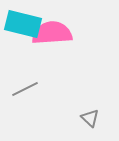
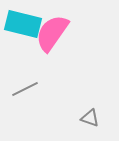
pink semicircle: rotated 51 degrees counterclockwise
gray triangle: rotated 24 degrees counterclockwise
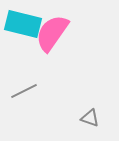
gray line: moved 1 px left, 2 px down
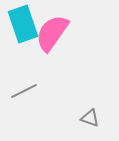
cyan rectangle: rotated 57 degrees clockwise
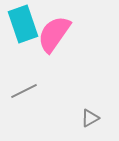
pink semicircle: moved 2 px right, 1 px down
gray triangle: rotated 48 degrees counterclockwise
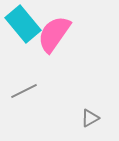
cyan rectangle: rotated 21 degrees counterclockwise
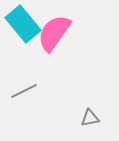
pink semicircle: moved 1 px up
gray triangle: rotated 18 degrees clockwise
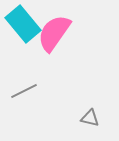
gray triangle: rotated 24 degrees clockwise
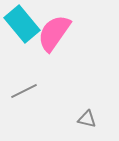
cyan rectangle: moved 1 px left
gray triangle: moved 3 px left, 1 px down
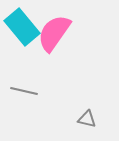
cyan rectangle: moved 3 px down
gray line: rotated 40 degrees clockwise
